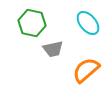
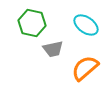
cyan ellipse: moved 2 px left, 2 px down; rotated 15 degrees counterclockwise
orange semicircle: moved 1 px left, 2 px up
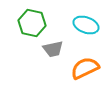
cyan ellipse: rotated 15 degrees counterclockwise
orange semicircle: rotated 16 degrees clockwise
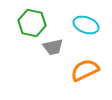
gray trapezoid: moved 2 px up
orange semicircle: moved 2 px down
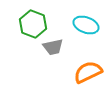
green hexagon: moved 1 px right, 1 px down; rotated 8 degrees clockwise
orange semicircle: moved 3 px right, 2 px down
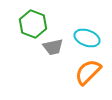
cyan ellipse: moved 1 px right, 13 px down
orange semicircle: rotated 20 degrees counterclockwise
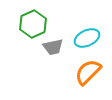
green hexagon: rotated 16 degrees clockwise
cyan ellipse: rotated 45 degrees counterclockwise
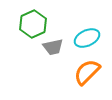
orange semicircle: moved 1 px left
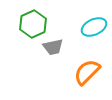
cyan ellipse: moved 7 px right, 11 px up
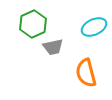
orange semicircle: moved 1 px left, 1 px down; rotated 60 degrees counterclockwise
